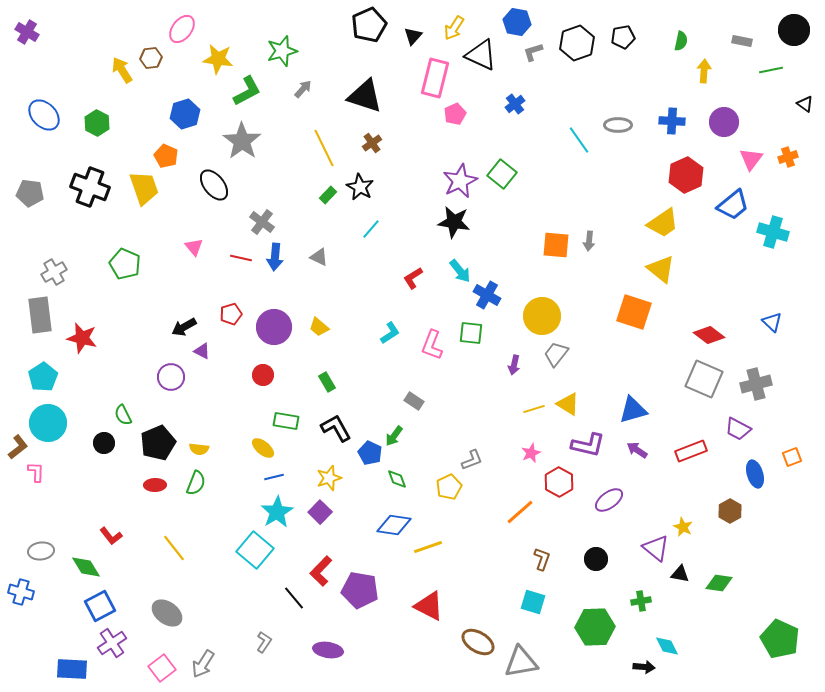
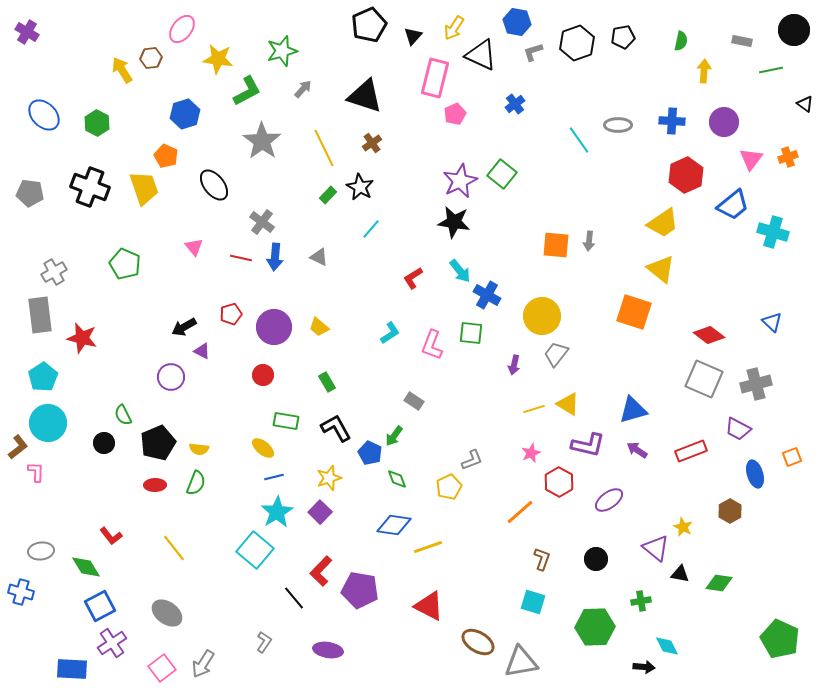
gray star at (242, 141): moved 20 px right
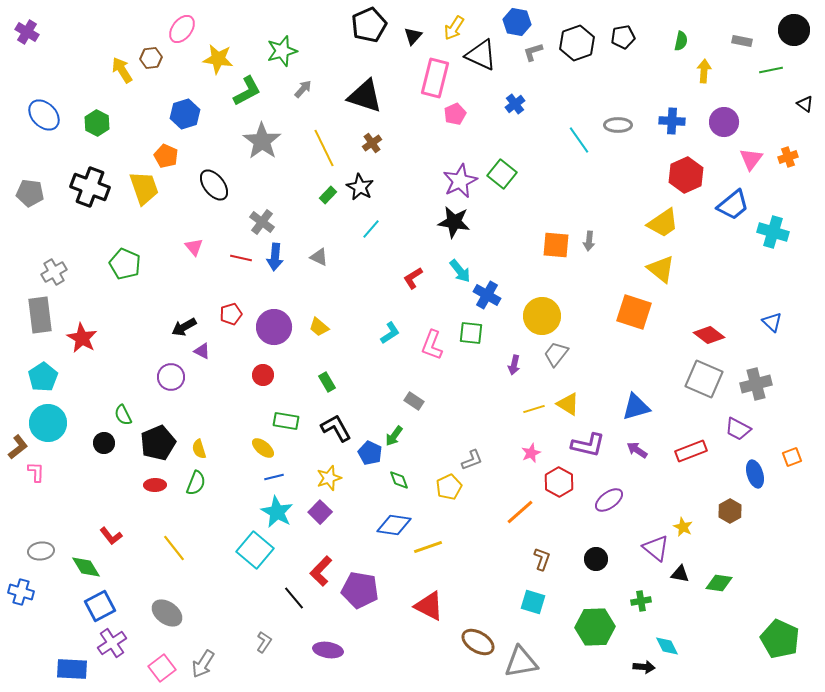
red star at (82, 338): rotated 16 degrees clockwise
blue triangle at (633, 410): moved 3 px right, 3 px up
yellow semicircle at (199, 449): rotated 66 degrees clockwise
green diamond at (397, 479): moved 2 px right, 1 px down
cyan star at (277, 512): rotated 12 degrees counterclockwise
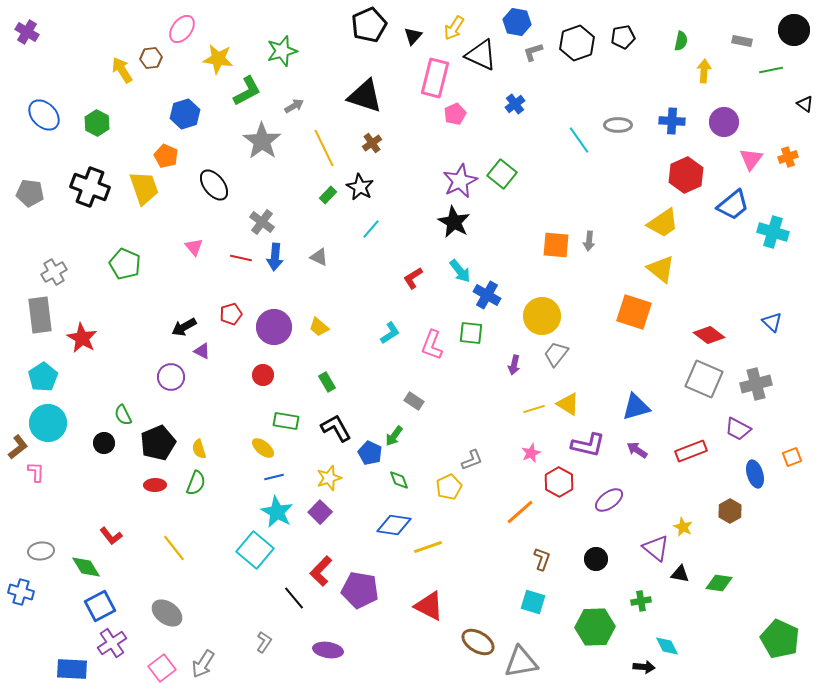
gray arrow at (303, 89): moved 9 px left, 17 px down; rotated 18 degrees clockwise
black star at (454, 222): rotated 20 degrees clockwise
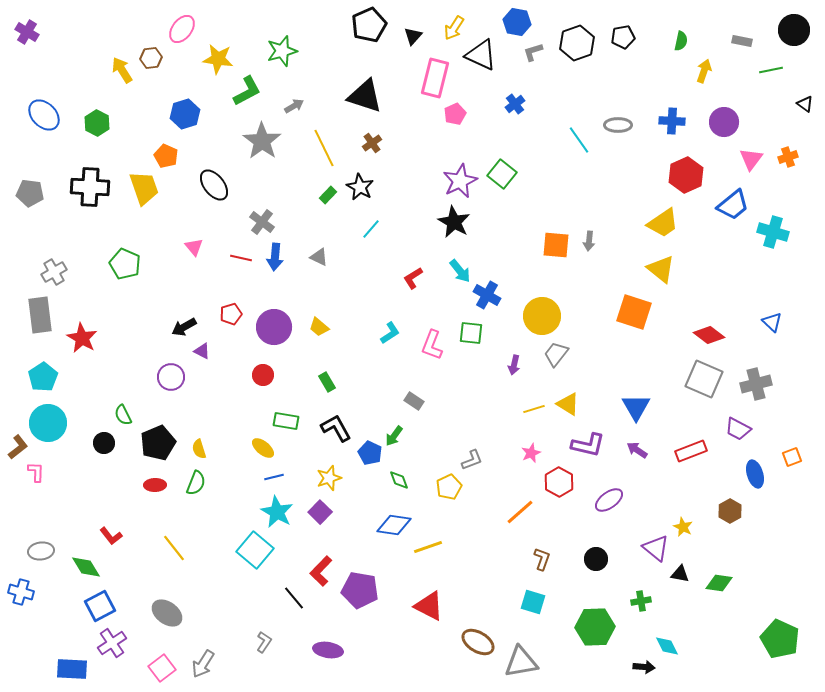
yellow arrow at (704, 71): rotated 15 degrees clockwise
black cross at (90, 187): rotated 18 degrees counterclockwise
blue triangle at (636, 407): rotated 44 degrees counterclockwise
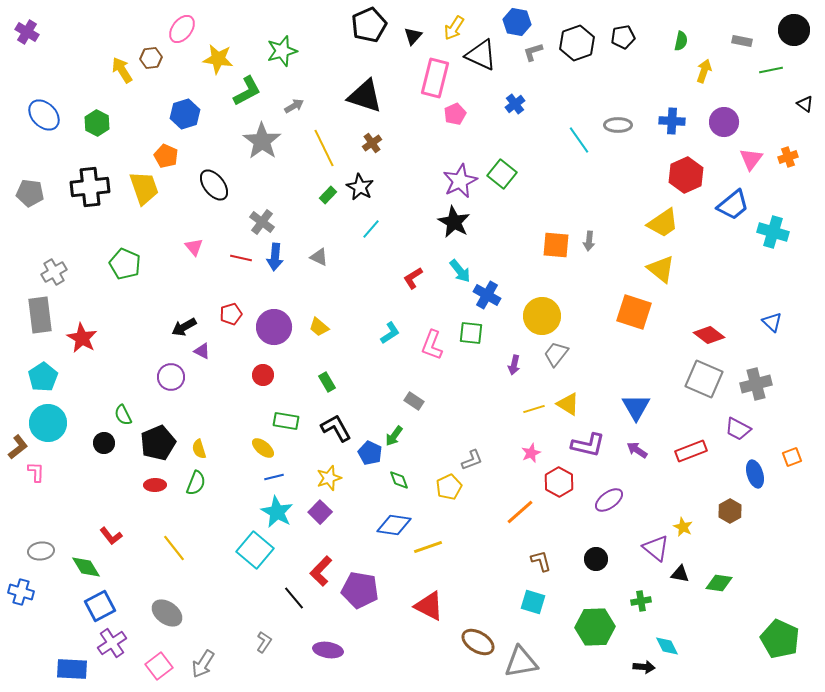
black cross at (90, 187): rotated 9 degrees counterclockwise
brown L-shape at (542, 559): moved 1 px left, 2 px down; rotated 35 degrees counterclockwise
pink square at (162, 668): moved 3 px left, 2 px up
